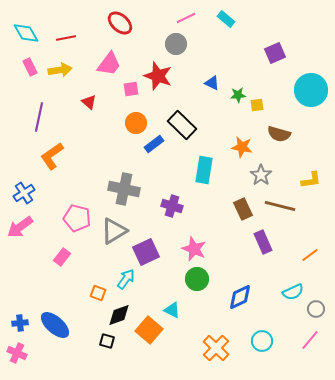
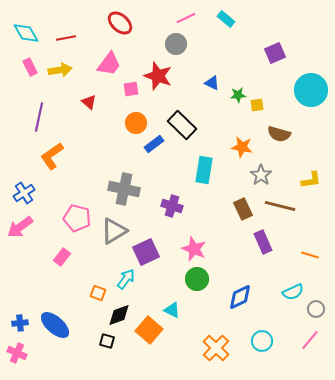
orange line at (310, 255): rotated 54 degrees clockwise
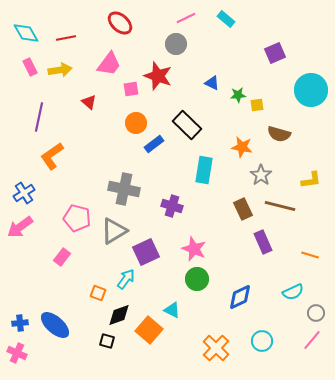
black rectangle at (182, 125): moved 5 px right
gray circle at (316, 309): moved 4 px down
pink line at (310, 340): moved 2 px right
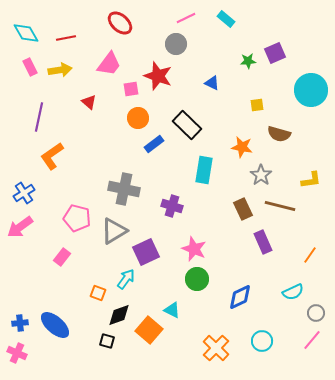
green star at (238, 95): moved 10 px right, 34 px up
orange circle at (136, 123): moved 2 px right, 5 px up
orange line at (310, 255): rotated 72 degrees counterclockwise
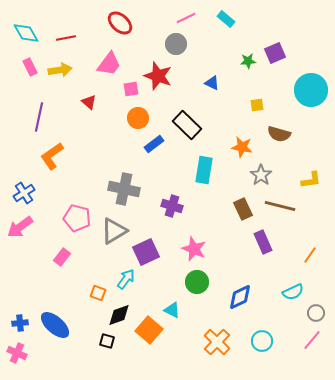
green circle at (197, 279): moved 3 px down
orange cross at (216, 348): moved 1 px right, 6 px up
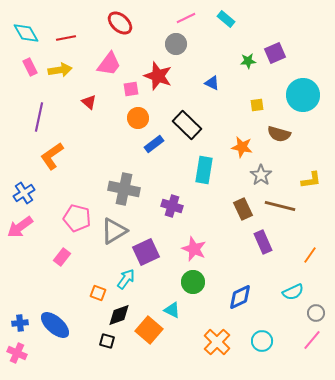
cyan circle at (311, 90): moved 8 px left, 5 px down
green circle at (197, 282): moved 4 px left
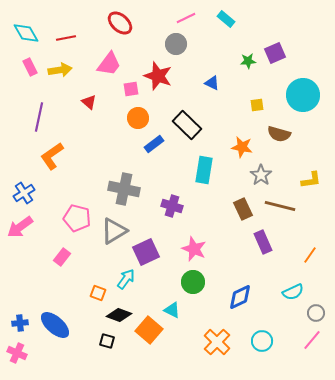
black diamond at (119, 315): rotated 40 degrees clockwise
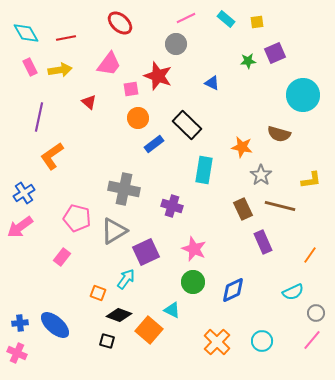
yellow square at (257, 105): moved 83 px up
blue diamond at (240, 297): moved 7 px left, 7 px up
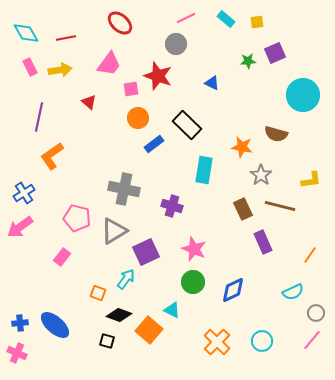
brown semicircle at (279, 134): moved 3 px left
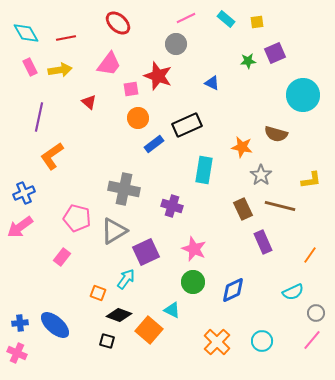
red ellipse at (120, 23): moved 2 px left
black rectangle at (187, 125): rotated 68 degrees counterclockwise
blue cross at (24, 193): rotated 10 degrees clockwise
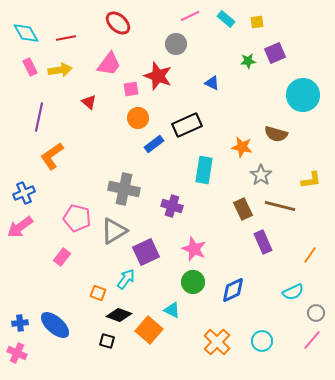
pink line at (186, 18): moved 4 px right, 2 px up
